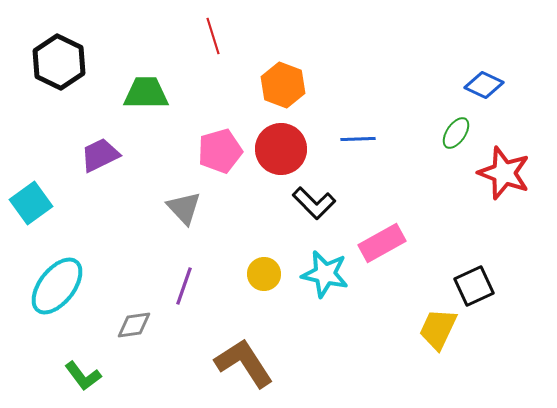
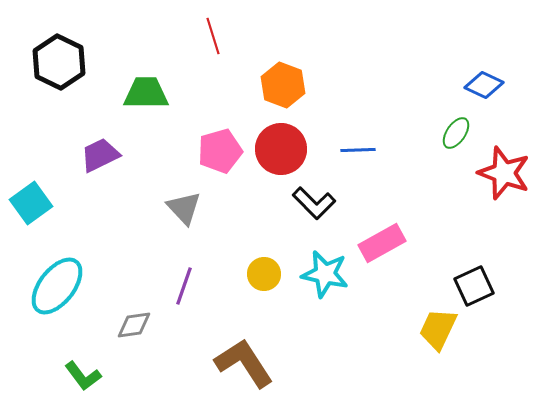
blue line: moved 11 px down
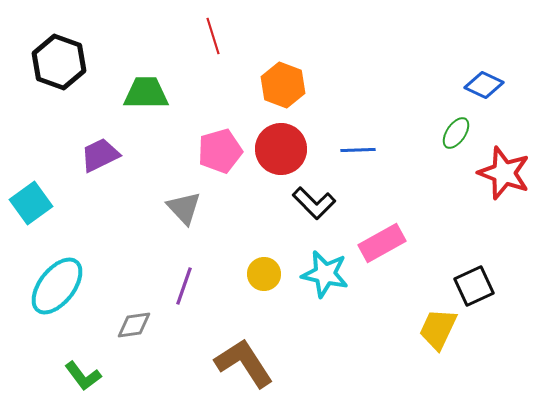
black hexagon: rotated 6 degrees counterclockwise
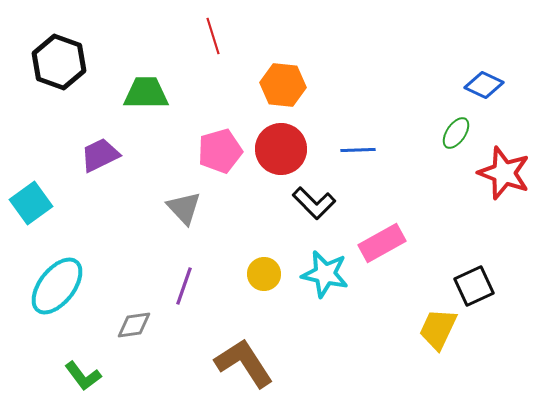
orange hexagon: rotated 15 degrees counterclockwise
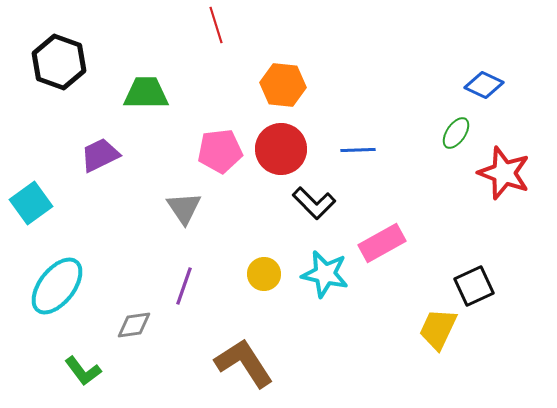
red line: moved 3 px right, 11 px up
pink pentagon: rotated 9 degrees clockwise
gray triangle: rotated 9 degrees clockwise
green L-shape: moved 5 px up
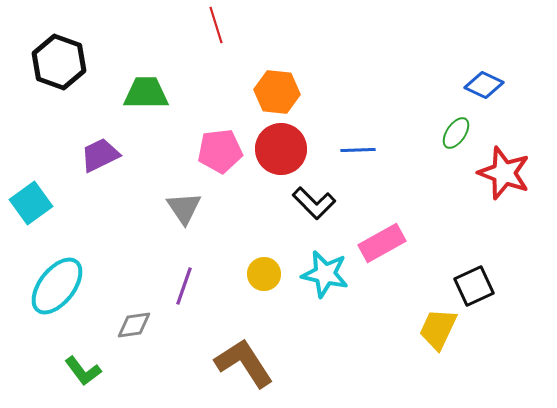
orange hexagon: moved 6 px left, 7 px down
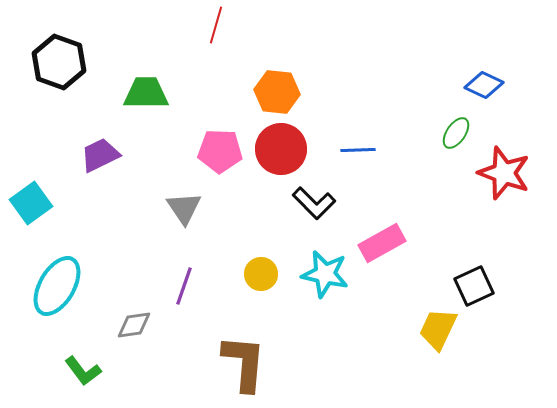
red line: rotated 33 degrees clockwise
pink pentagon: rotated 9 degrees clockwise
yellow circle: moved 3 px left
cyan ellipse: rotated 8 degrees counterclockwise
brown L-shape: rotated 38 degrees clockwise
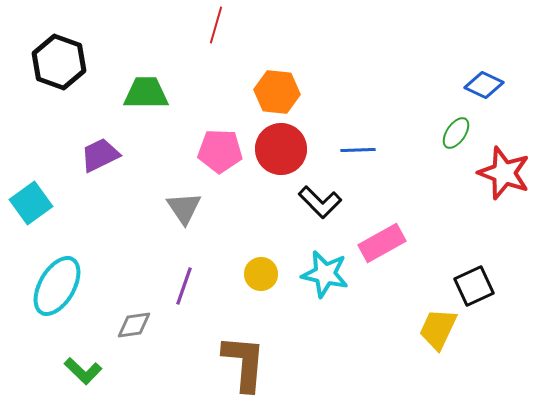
black L-shape: moved 6 px right, 1 px up
green L-shape: rotated 9 degrees counterclockwise
